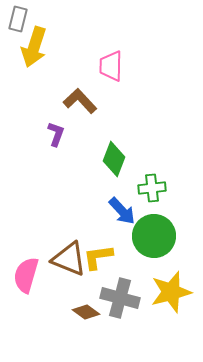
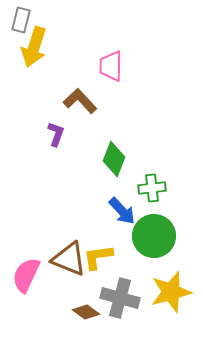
gray rectangle: moved 3 px right, 1 px down
pink semicircle: rotated 9 degrees clockwise
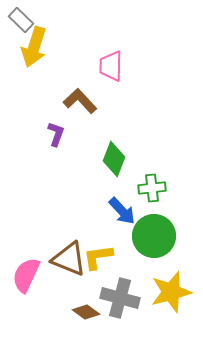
gray rectangle: rotated 60 degrees counterclockwise
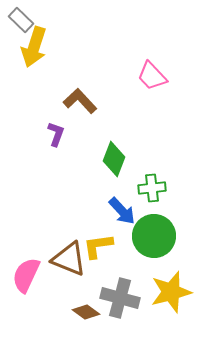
pink trapezoid: moved 41 px right, 10 px down; rotated 44 degrees counterclockwise
yellow L-shape: moved 11 px up
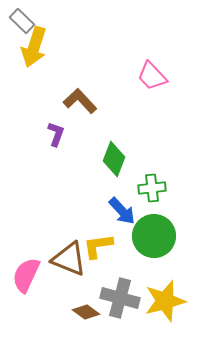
gray rectangle: moved 1 px right, 1 px down
yellow star: moved 6 px left, 9 px down
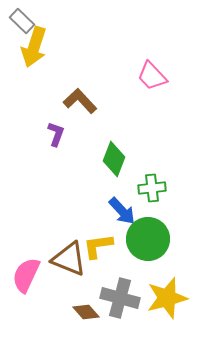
green circle: moved 6 px left, 3 px down
yellow star: moved 2 px right, 3 px up
brown diamond: rotated 12 degrees clockwise
